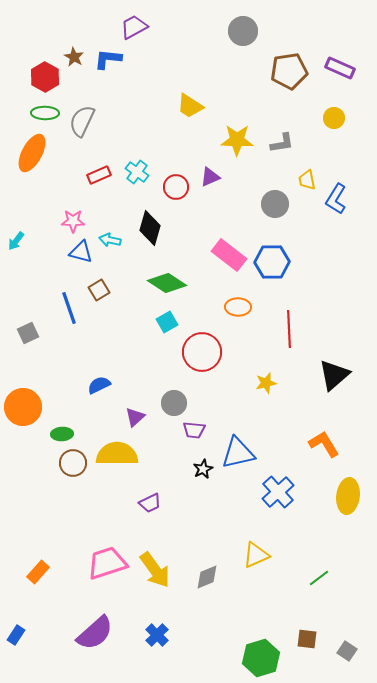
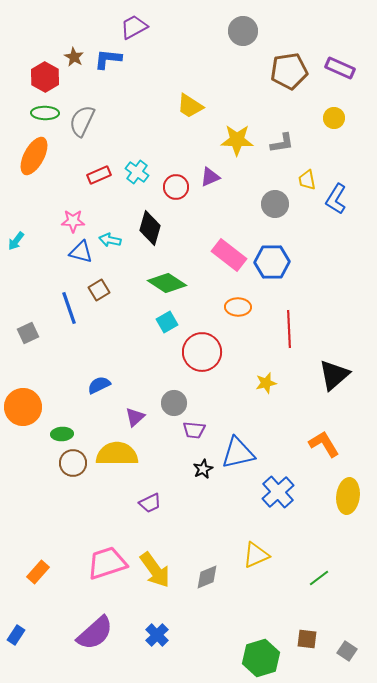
orange ellipse at (32, 153): moved 2 px right, 3 px down
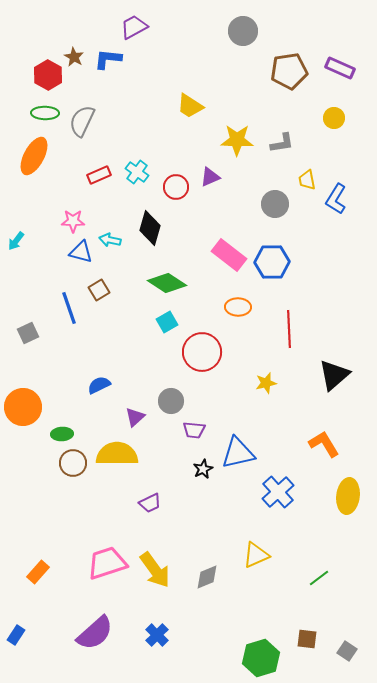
red hexagon at (45, 77): moved 3 px right, 2 px up
gray circle at (174, 403): moved 3 px left, 2 px up
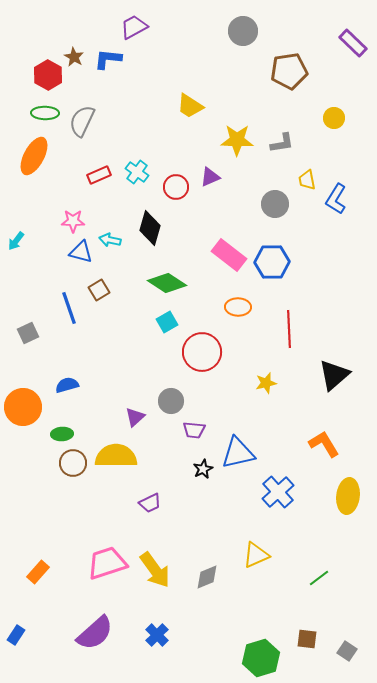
purple rectangle at (340, 68): moved 13 px right, 25 px up; rotated 20 degrees clockwise
blue semicircle at (99, 385): moved 32 px left; rotated 10 degrees clockwise
yellow semicircle at (117, 454): moved 1 px left, 2 px down
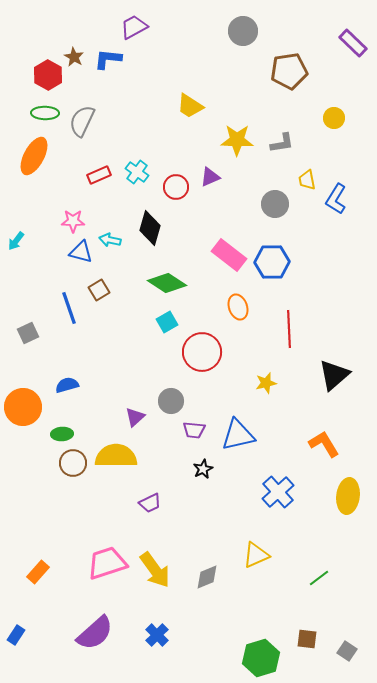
orange ellipse at (238, 307): rotated 70 degrees clockwise
blue triangle at (238, 453): moved 18 px up
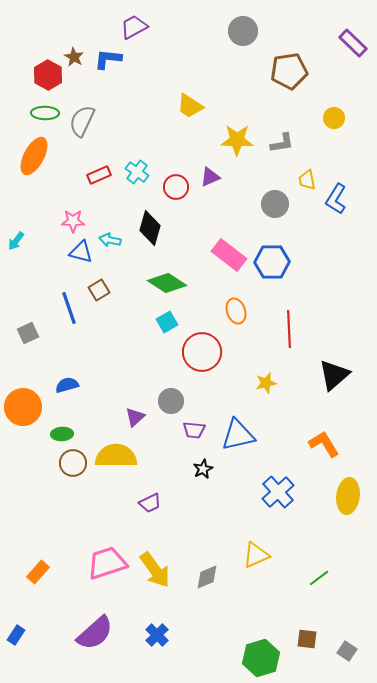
orange ellipse at (238, 307): moved 2 px left, 4 px down
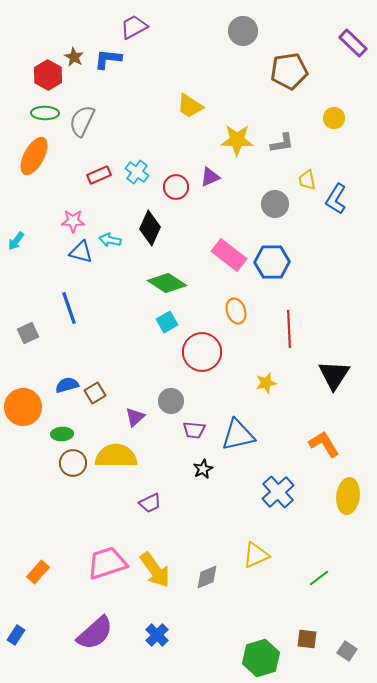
black diamond at (150, 228): rotated 8 degrees clockwise
brown square at (99, 290): moved 4 px left, 103 px down
black triangle at (334, 375): rotated 16 degrees counterclockwise
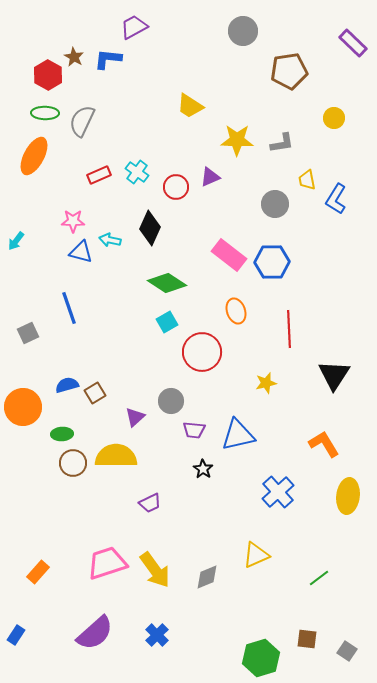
black star at (203, 469): rotated 12 degrees counterclockwise
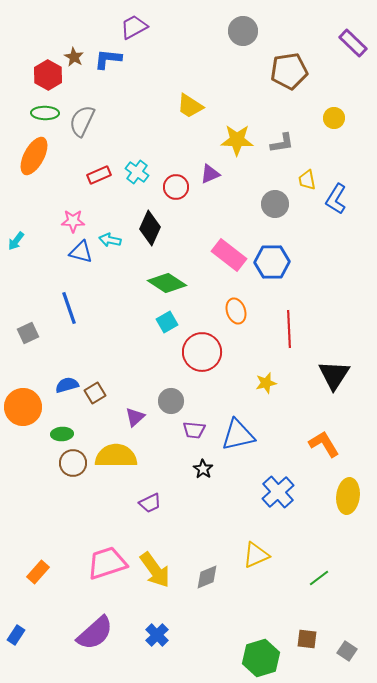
purple triangle at (210, 177): moved 3 px up
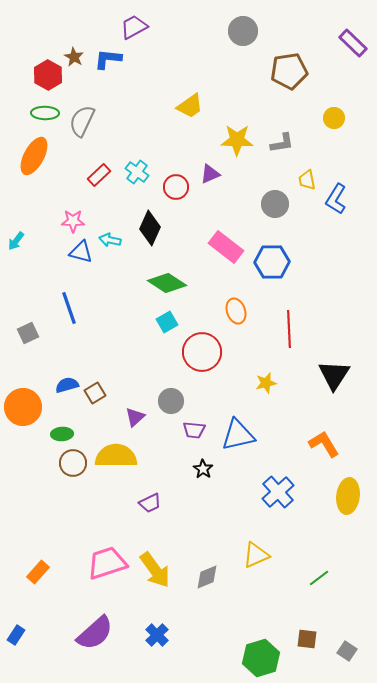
yellow trapezoid at (190, 106): rotated 68 degrees counterclockwise
red rectangle at (99, 175): rotated 20 degrees counterclockwise
pink rectangle at (229, 255): moved 3 px left, 8 px up
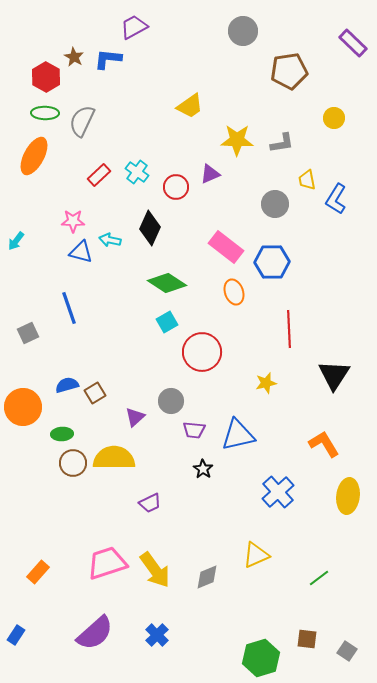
red hexagon at (48, 75): moved 2 px left, 2 px down
orange ellipse at (236, 311): moved 2 px left, 19 px up
yellow semicircle at (116, 456): moved 2 px left, 2 px down
